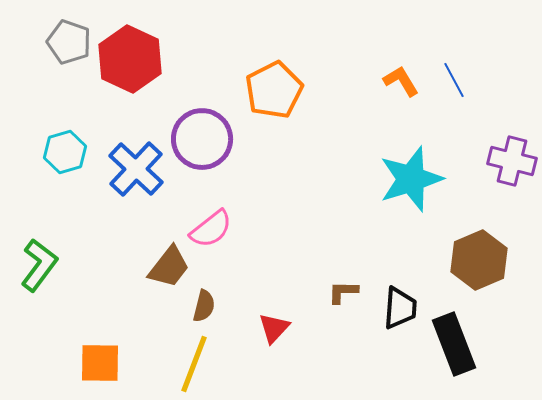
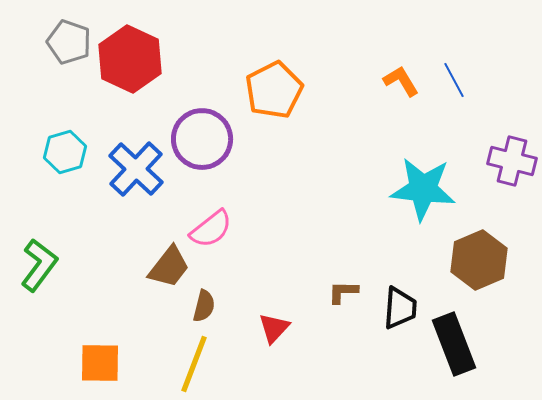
cyan star: moved 12 px right, 10 px down; rotated 24 degrees clockwise
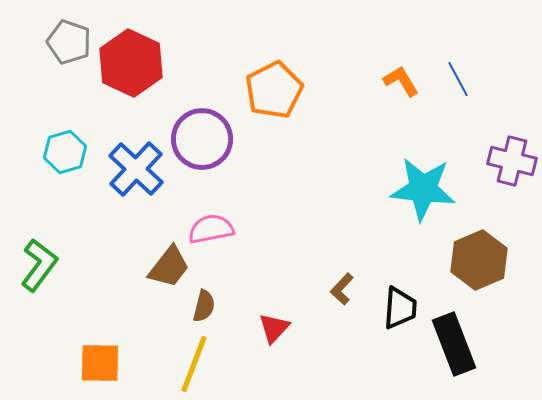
red hexagon: moved 1 px right, 4 px down
blue line: moved 4 px right, 1 px up
pink semicircle: rotated 153 degrees counterclockwise
brown L-shape: moved 1 px left, 3 px up; rotated 48 degrees counterclockwise
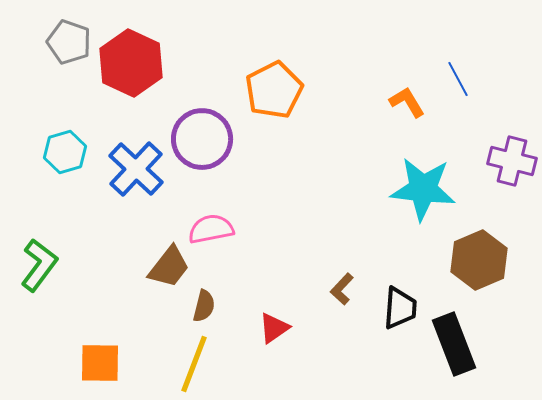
orange L-shape: moved 6 px right, 21 px down
red triangle: rotated 12 degrees clockwise
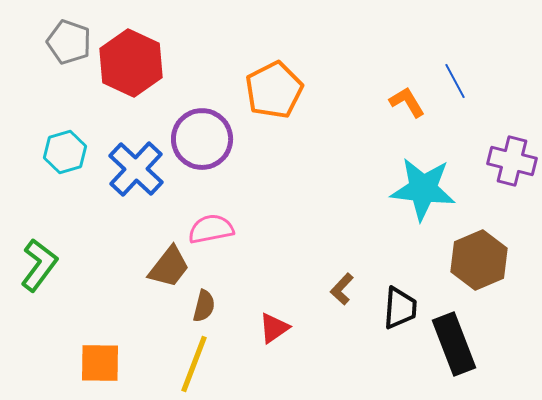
blue line: moved 3 px left, 2 px down
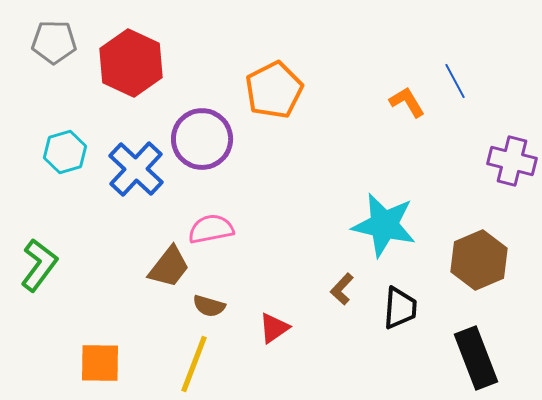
gray pentagon: moved 15 px left; rotated 18 degrees counterclockwise
cyan star: moved 39 px left, 36 px down; rotated 6 degrees clockwise
brown semicircle: moved 5 px right; rotated 92 degrees clockwise
black rectangle: moved 22 px right, 14 px down
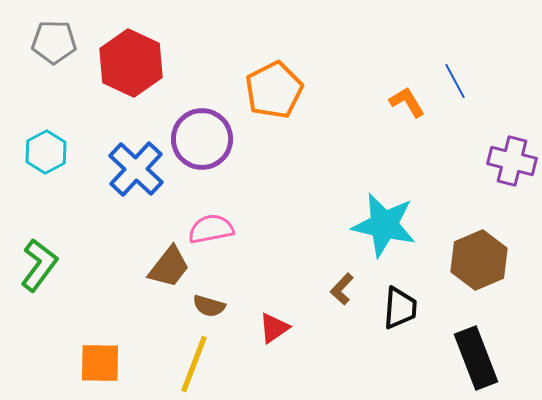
cyan hexagon: moved 19 px left; rotated 12 degrees counterclockwise
